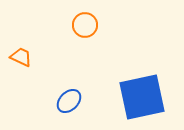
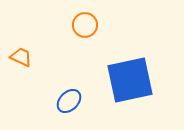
blue square: moved 12 px left, 17 px up
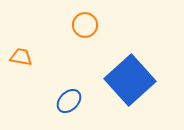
orange trapezoid: rotated 15 degrees counterclockwise
blue square: rotated 30 degrees counterclockwise
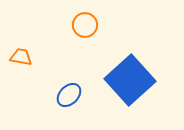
blue ellipse: moved 6 px up
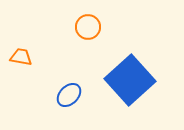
orange circle: moved 3 px right, 2 px down
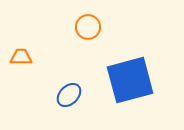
orange trapezoid: rotated 10 degrees counterclockwise
blue square: rotated 27 degrees clockwise
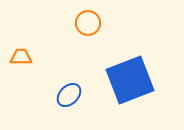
orange circle: moved 4 px up
blue square: rotated 6 degrees counterclockwise
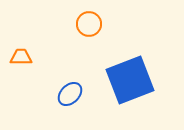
orange circle: moved 1 px right, 1 px down
blue ellipse: moved 1 px right, 1 px up
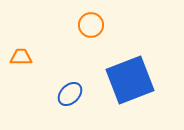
orange circle: moved 2 px right, 1 px down
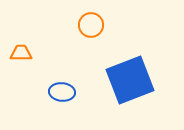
orange trapezoid: moved 4 px up
blue ellipse: moved 8 px left, 2 px up; rotated 50 degrees clockwise
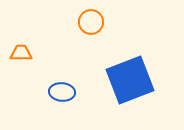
orange circle: moved 3 px up
